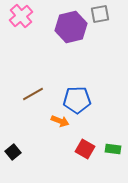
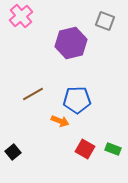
gray square: moved 5 px right, 7 px down; rotated 30 degrees clockwise
purple hexagon: moved 16 px down
green rectangle: rotated 14 degrees clockwise
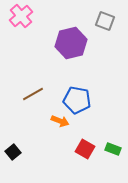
blue pentagon: rotated 12 degrees clockwise
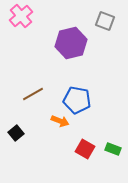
black square: moved 3 px right, 19 px up
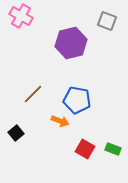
pink cross: rotated 20 degrees counterclockwise
gray square: moved 2 px right
brown line: rotated 15 degrees counterclockwise
